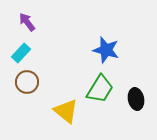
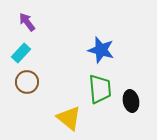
blue star: moved 5 px left
green trapezoid: rotated 36 degrees counterclockwise
black ellipse: moved 5 px left, 2 px down
yellow triangle: moved 3 px right, 7 px down
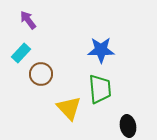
purple arrow: moved 1 px right, 2 px up
blue star: rotated 16 degrees counterclockwise
brown circle: moved 14 px right, 8 px up
black ellipse: moved 3 px left, 25 px down
yellow triangle: moved 10 px up; rotated 8 degrees clockwise
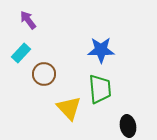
brown circle: moved 3 px right
